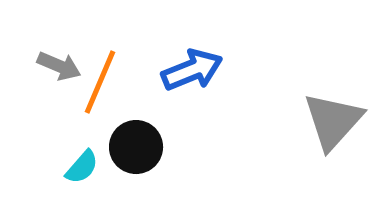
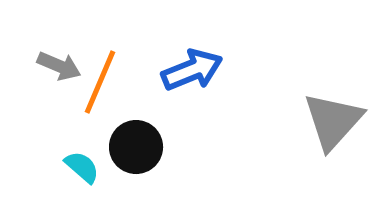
cyan semicircle: rotated 90 degrees counterclockwise
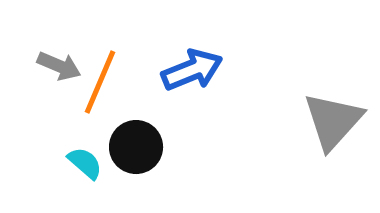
cyan semicircle: moved 3 px right, 4 px up
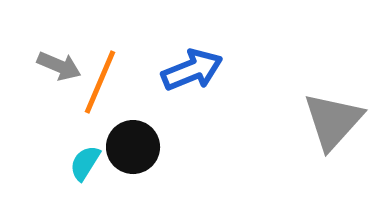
black circle: moved 3 px left
cyan semicircle: rotated 99 degrees counterclockwise
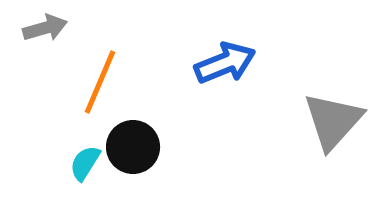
gray arrow: moved 14 px left, 38 px up; rotated 39 degrees counterclockwise
blue arrow: moved 33 px right, 7 px up
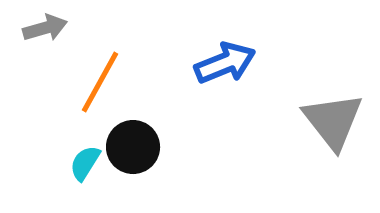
orange line: rotated 6 degrees clockwise
gray triangle: rotated 20 degrees counterclockwise
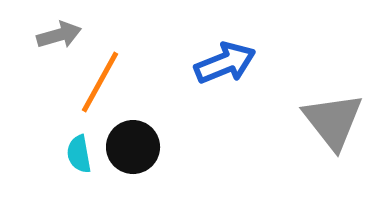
gray arrow: moved 14 px right, 7 px down
cyan semicircle: moved 6 px left, 9 px up; rotated 42 degrees counterclockwise
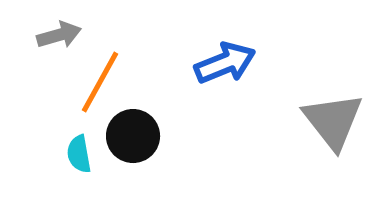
black circle: moved 11 px up
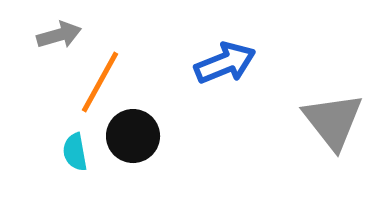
cyan semicircle: moved 4 px left, 2 px up
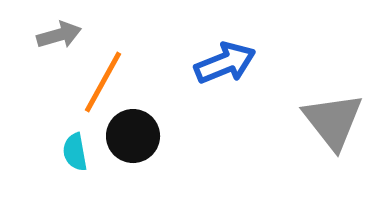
orange line: moved 3 px right
